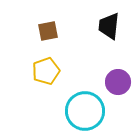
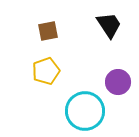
black trapezoid: moved 1 px up; rotated 140 degrees clockwise
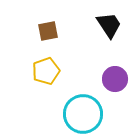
purple circle: moved 3 px left, 3 px up
cyan circle: moved 2 px left, 3 px down
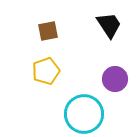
cyan circle: moved 1 px right
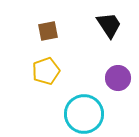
purple circle: moved 3 px right, 1 px up
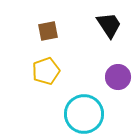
purple circle: moved 1 px up
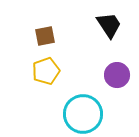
brown square: moved 3 px left, 5 px down
purple circle: moved 1 px left, 2 px up
cyan circle: moved 1 px left
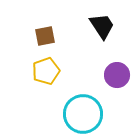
black trapezoid: moved 7 px left, 1 px down
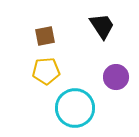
yellow pentagon: rotated 16 degrees clockwise
purple circle: moved 1 px left, 2 px down
cyan circle: moved 8 px left, 6 px up
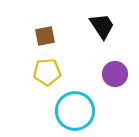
yellow pentagon: moved 1 px right, 1 px down
purple circle: moved 1 px left, 3 px up
cyan circle: moved 3 px down
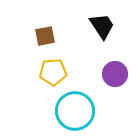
yellow pentagon: moved 6 px right
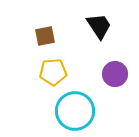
black trapezoid: moved 3 px left
